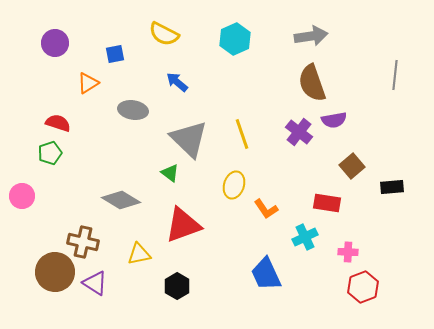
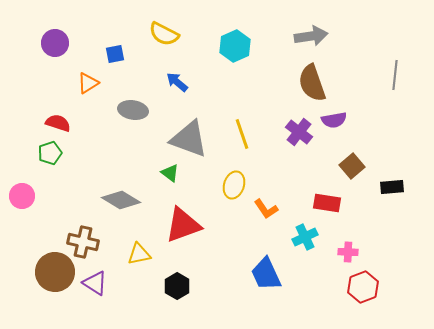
cyan hexagon: moved 7 px down
gray triangle: rotated 24 degrees counterclockwise
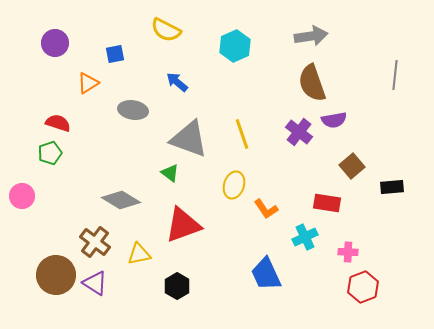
yellow semicircle: moved 2 px right, 4 px up
brown cross: moved 12 px right; rotated 24 degrees clockwise
brown circle: moved 1 px right, 3 px down
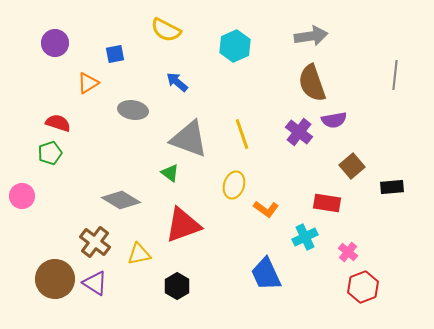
orange L-shape: rotated 20 degrees counterclockwise
pink cross: rotated 36 degrees clockwise
brown circle: moved 1 px left, 4 px down
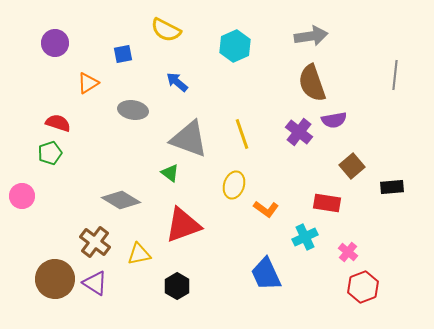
blue square: moved 8 px right
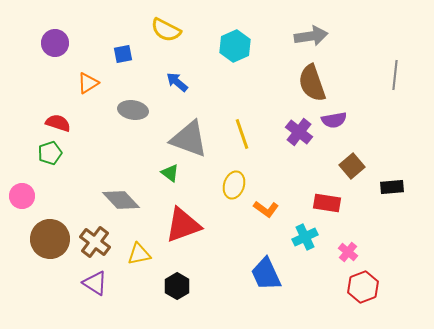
gray diamond: rotated 15 degrees clockwise
brown circle: moved 5 px left, 40 px up
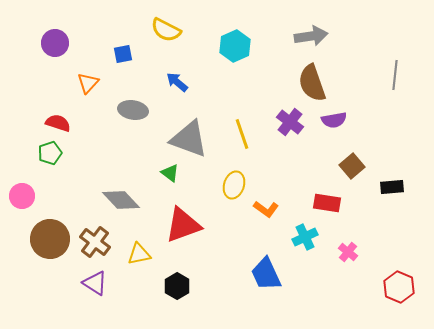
orange triangle: rotated 15 degrees counterclockwise
purple cross: moved 9 px left, 10 px up
red hexagon: moved 36 px right; rotated 16 degrees counterclockwise
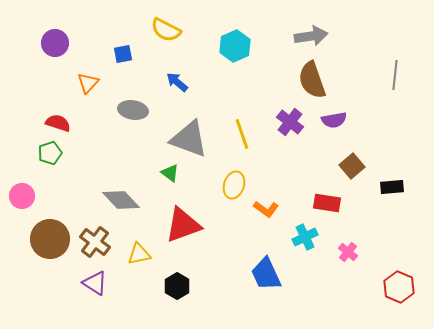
brown semicircle: moved 3 px up
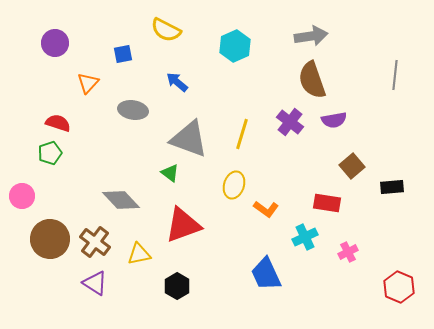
yellow line: rotated 36 degrees clockwise
pink cross: rotated 24 degrees clockwise
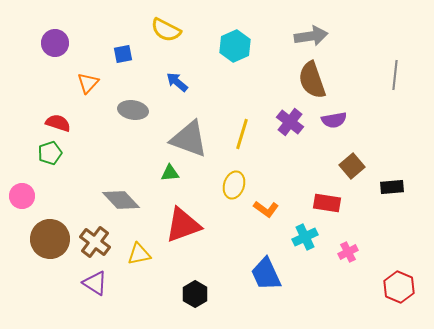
green triangle: rotated 42 degrees counterclockwise
black hexagon: moved 18 px right, 8 px down
